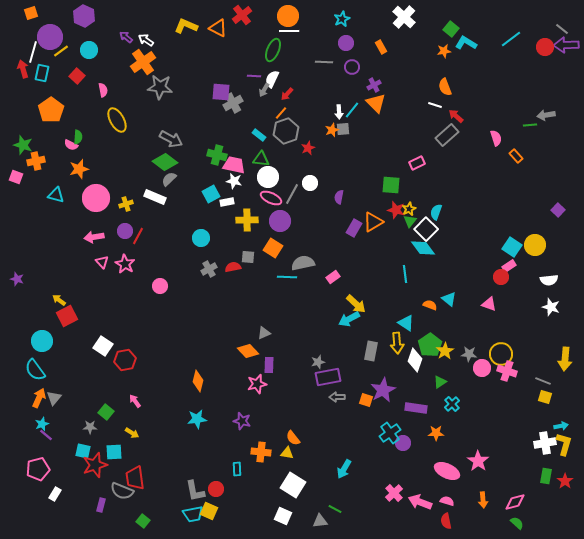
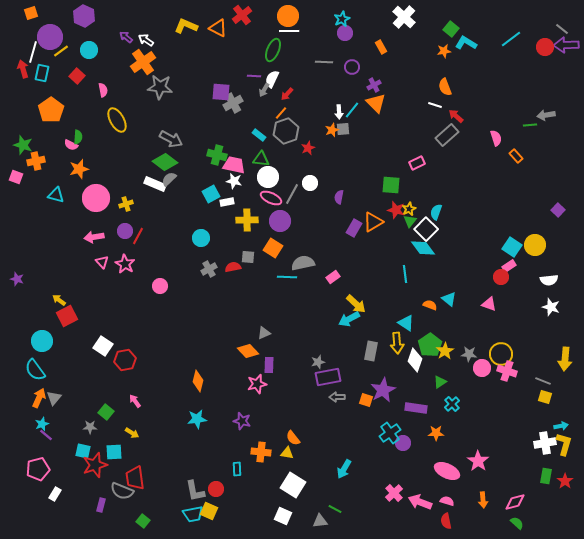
purple circle at (346, 43): moved 1 px left, 10 px up
white rectangle at (155, 197): moved 13 px up
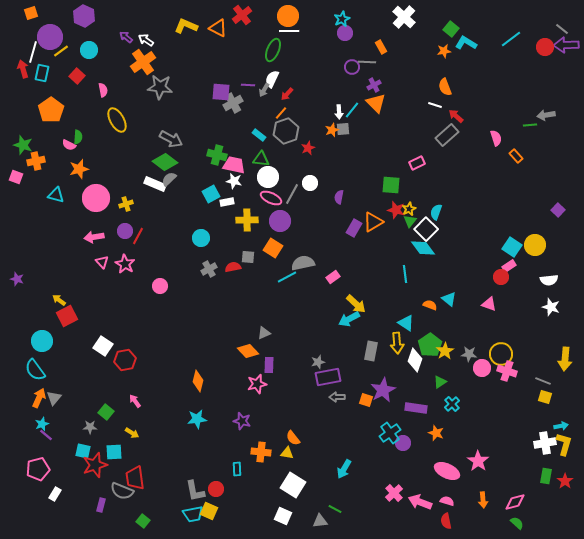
gray line at (324, 62): moved 43 px right
purple line at (254, 76): moved 6 px left, 9 px down
pink semicircle at (71, 145): moved 2 px left
cyan line at (287, 277): rotated 30 degrees counterclockwise
orange star at (436, 433): rotated 21 degrees clockwise
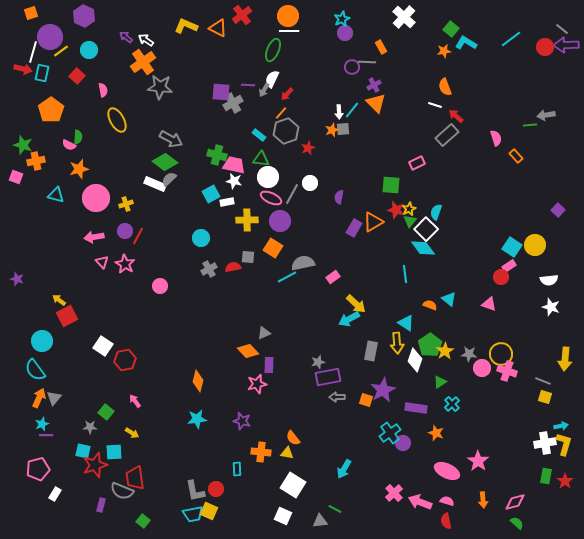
red arrow at (23, 69): rotated 120 degrees clockwise
purple line at (46, 435): rotated 40 degrees counterclockwise
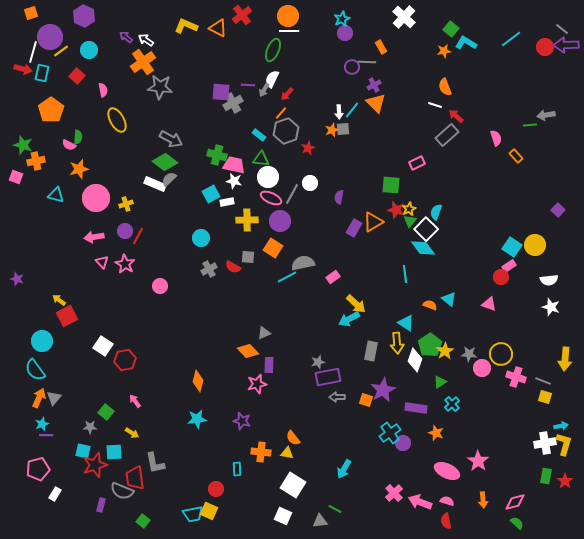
red semicircle at (233, 267): rotated 140 degrees counterclockwise
pink cross at (507, 371): moved 9 px right, 6 px down
gray L-shape at (195, 491): moved 40 px left, 28 px up
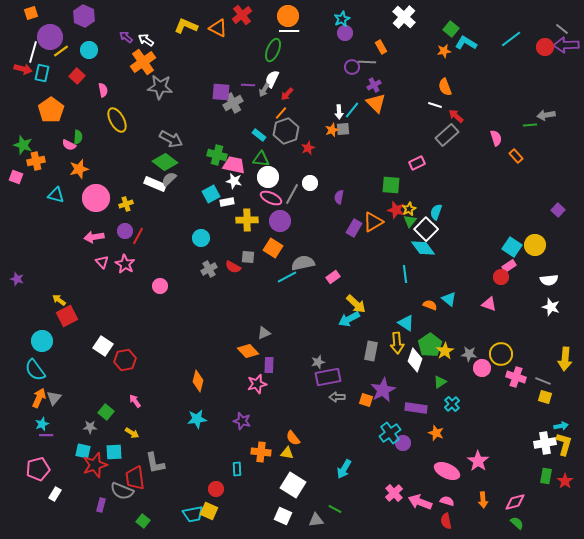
gray triangle at (320, 521): moved 4 px left, 1 px up
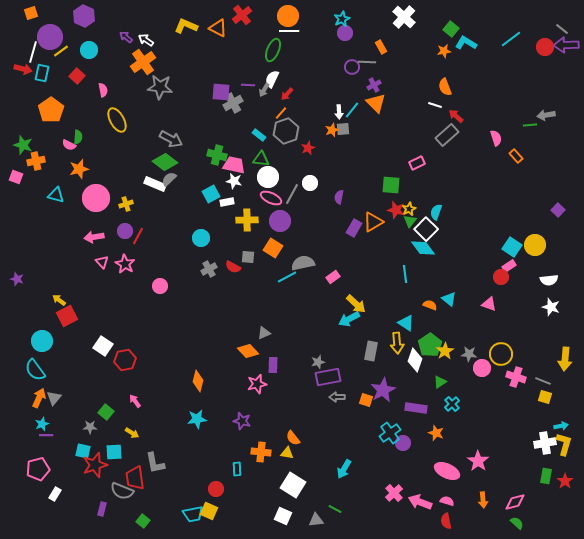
purple rectangle at (269, 365): moved 4 px right
purple rectangle at (101, 505): moved 1 px right, 4 px down
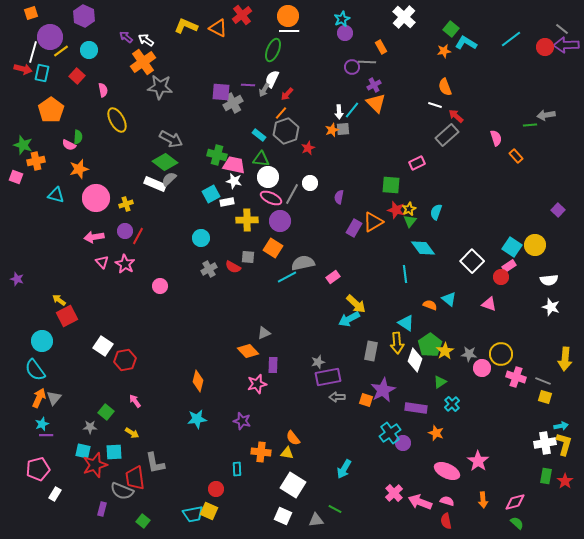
white square at (426, 229): moved 46 px right, 32 px down
